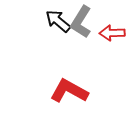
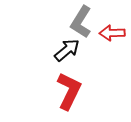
black arrow: moved 9 px right, 29 px down; rotated 100 degrees clockwise
red L-shape: rotated 87 degrees clockwise
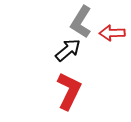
black arrow: moved 1 px right
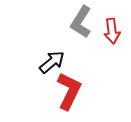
red arrow: moved 2 px up; rotated 95 degrees counterclockwise
black arrow: moved 16 px left, 12 px down
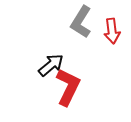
black arrow: moved 1 px left, 3 px down
red L-shape: moved 1 px left, 4 px up
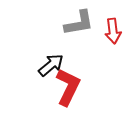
gray L-shape: moved 2 px left, 1 px down; rotated 132 degrees counterclockwise
red arrow: moved 1 px right
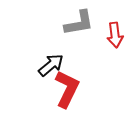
red arrow: moved 2 px right, 4 px down
red L-shape: moved 1 px left, 2 px down
